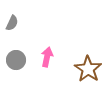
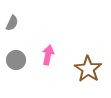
pink arrow: moved 1 px right, 2 px up
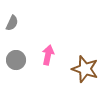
brown star: moved 3 px left; rotated 16 degrees counterclockwise
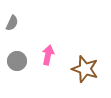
gray circle: moved 1 px right, 1 px down
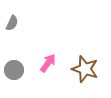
pink arrow: moved 8 px down; rotated 24 degrees clockwise
gray circle: moved 3 px left, 9 px down
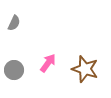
gray semicircle: moved 2 px right
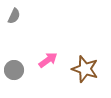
gray semicircle: moved 7 px up
pink arrow: moved 3 px up; rotated 18 degrees clockwise
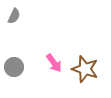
pink arrow: moved 6 px right, 3 px down; rotated 90 degrees clockwise
gray circle: moved 3 px up
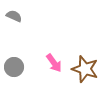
gray semicircle: rotated 91 degrees counterclockwise
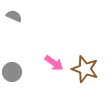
pink arrow: rotated 18 degrees counterclockwise
gray circle: moved 2 px left, 5 px down
